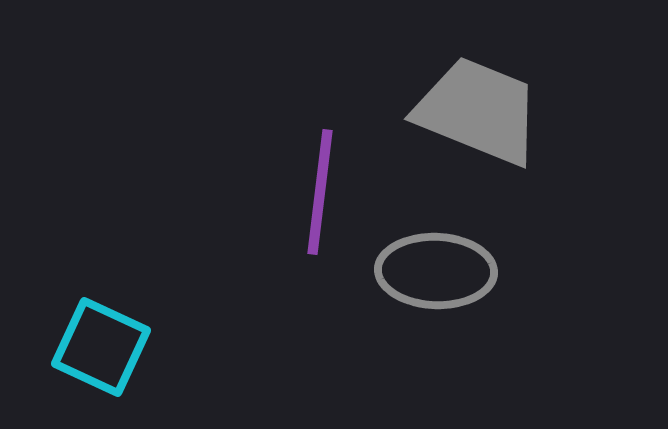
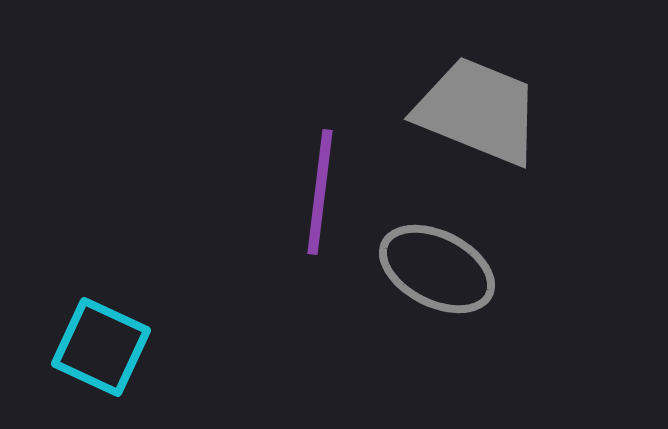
gray ellipse: moved 1 px right, 2 px up; rotated 25 degrees clockwise
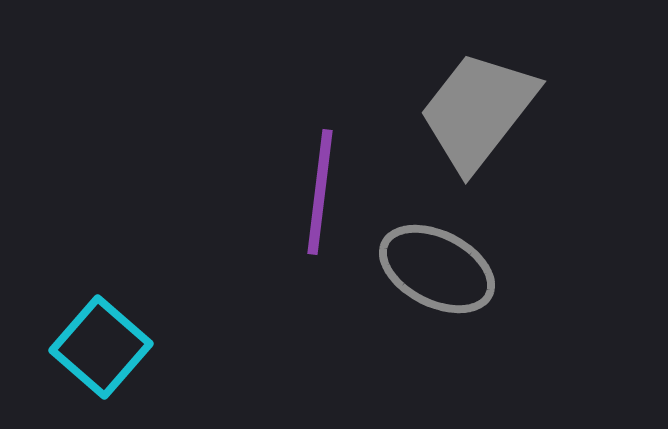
gray trapezoid: rotated 74 degrees counterclockwise
cyan square: rotated 16 degrees clockwise
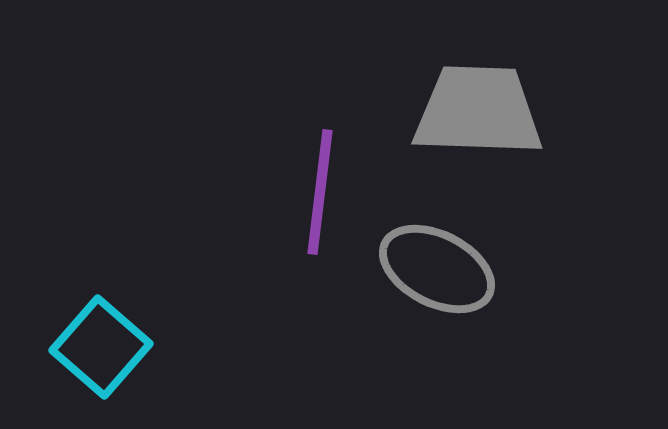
gray trapezoid: rotated 54 degrees clockwise
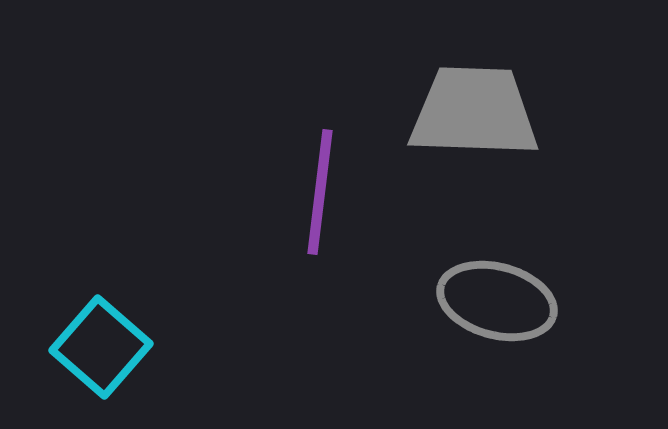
gray trapezoid: moved 4 px left, 1 px down
gray ellipse: moved 60 px right, 32 px down; rotated 12 degrees counterclockwise
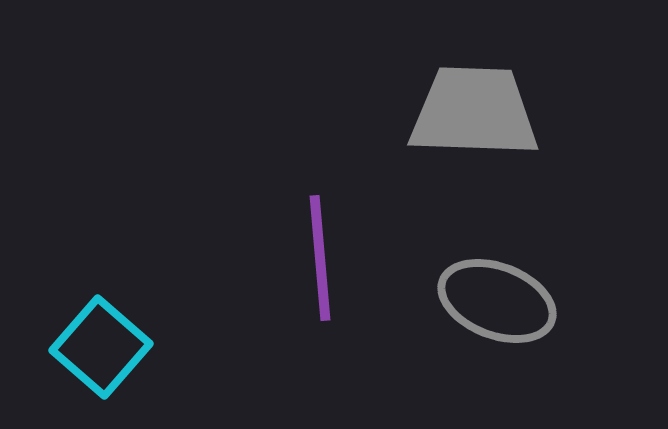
purple line: moved 66 px down; rotated 12 degrees counterclockwise
gray ellipse: rotated 6 degrees clockwise
